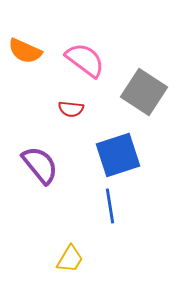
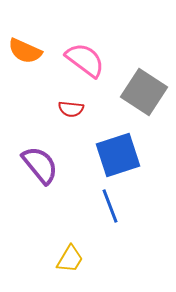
blue line: rotated 12 degrees counterclockwise
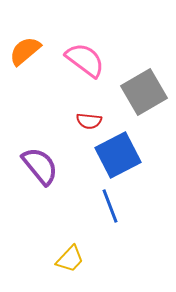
orange semicircle: rotated 116 degrees clockwise
gray square: rotated 27 degrees clockwise
red semicircle: moved 18 px right, 12 px down
blue square: rotated 9 degrees counterclockwise
purple semicircle: moved 1 px down
yellow trapezoid: rotated 12 degrees clockwise
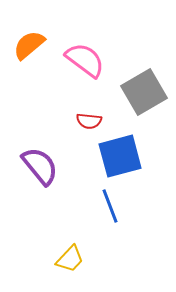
orange semicircle: moved 4 px right, 6 px up
blue square: moved 2 px right, 1 px down; rotated 12 degrees clockwise
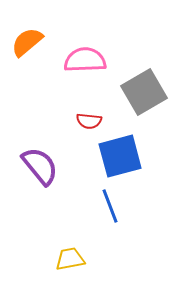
orange semicircle: moved 2 px left, 3 px up
pink semicircle: rotated 39 degrees counterclockwise
yellow trapezoid: rotated 144 degrees counterclockwise
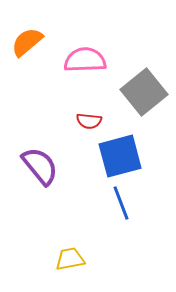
gray square: rotated 9 degrees counterclockwise
blue line: moved 11 px right, 3 px up
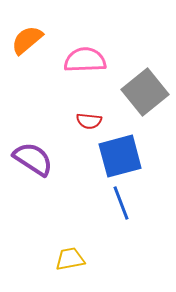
orange semicircle: moved 2 px up
gray square: moved 1 px right
purple semicircle: moved 7 px left, 7 px up; rotated 18 degrees counterclockwise
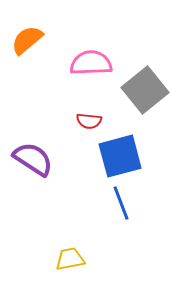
pink semicircle: moved 6 px right, 3 px down
gray square: moved 2 px up
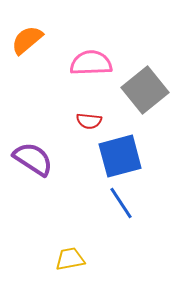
blue line: rotated 12 degrees counterclockwise
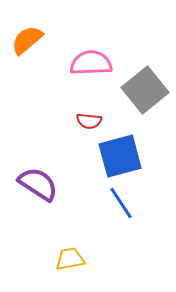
purple semicircle: moved 5 px right, 25 px down
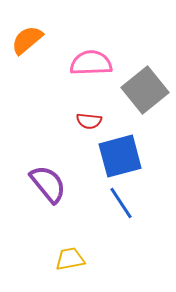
purple semicircle: moved 10 px right; rotated 18 degrees clockwise
